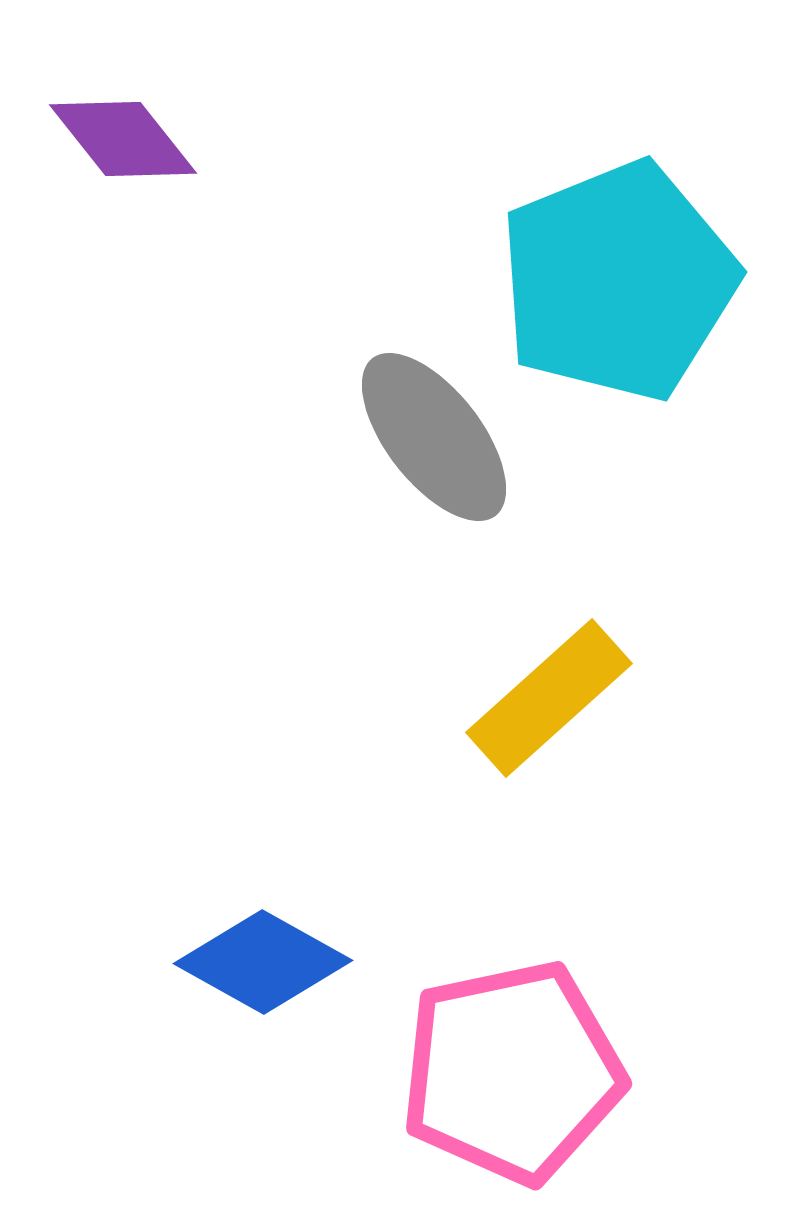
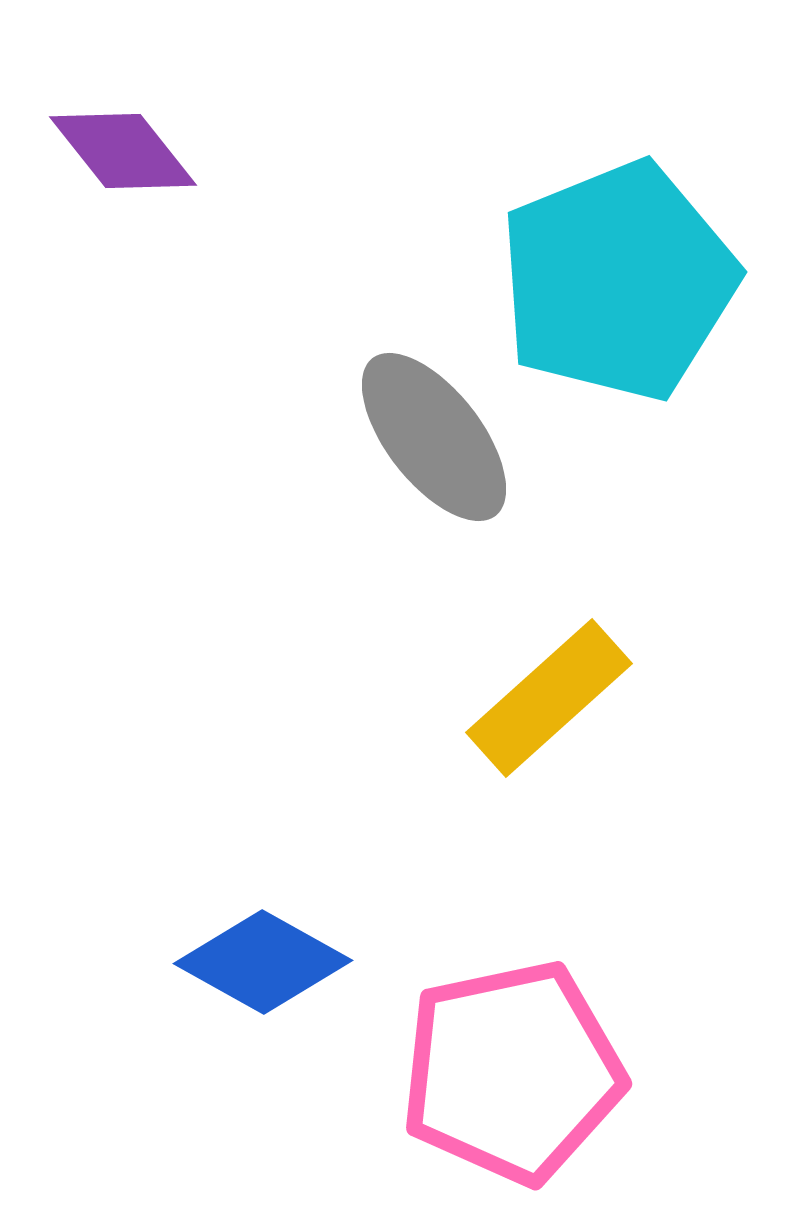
purple diamond: moved 12 px down
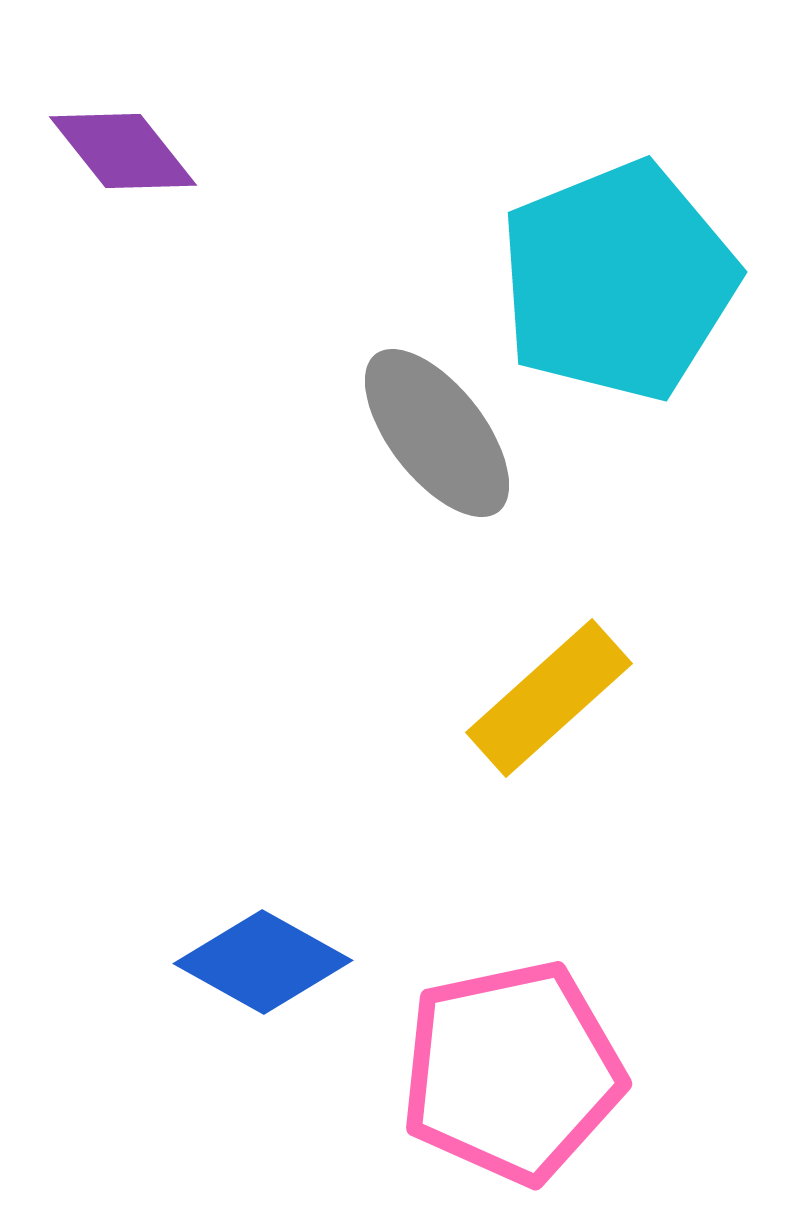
gray ellipse: moved 3 px right, 4 px up
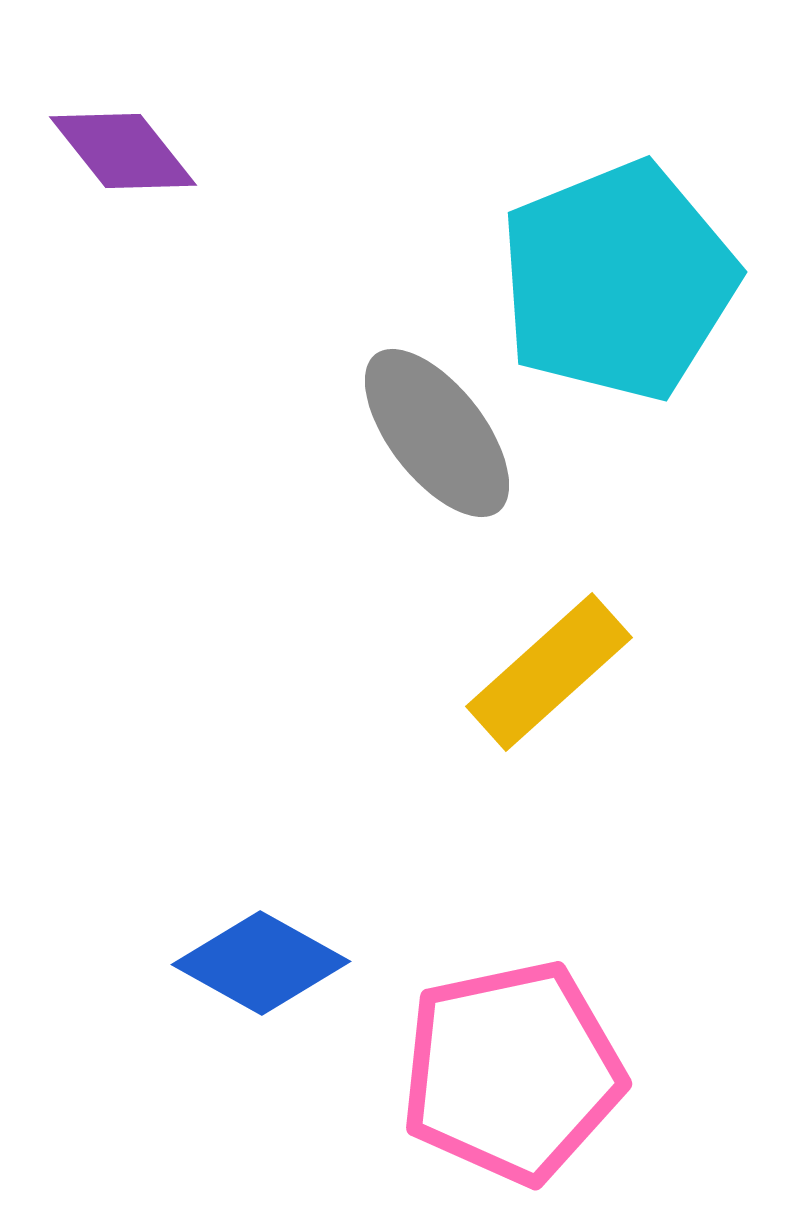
yellow rectangle: moved 26 px up
blue diamond: moved 2 px left, 1 px down
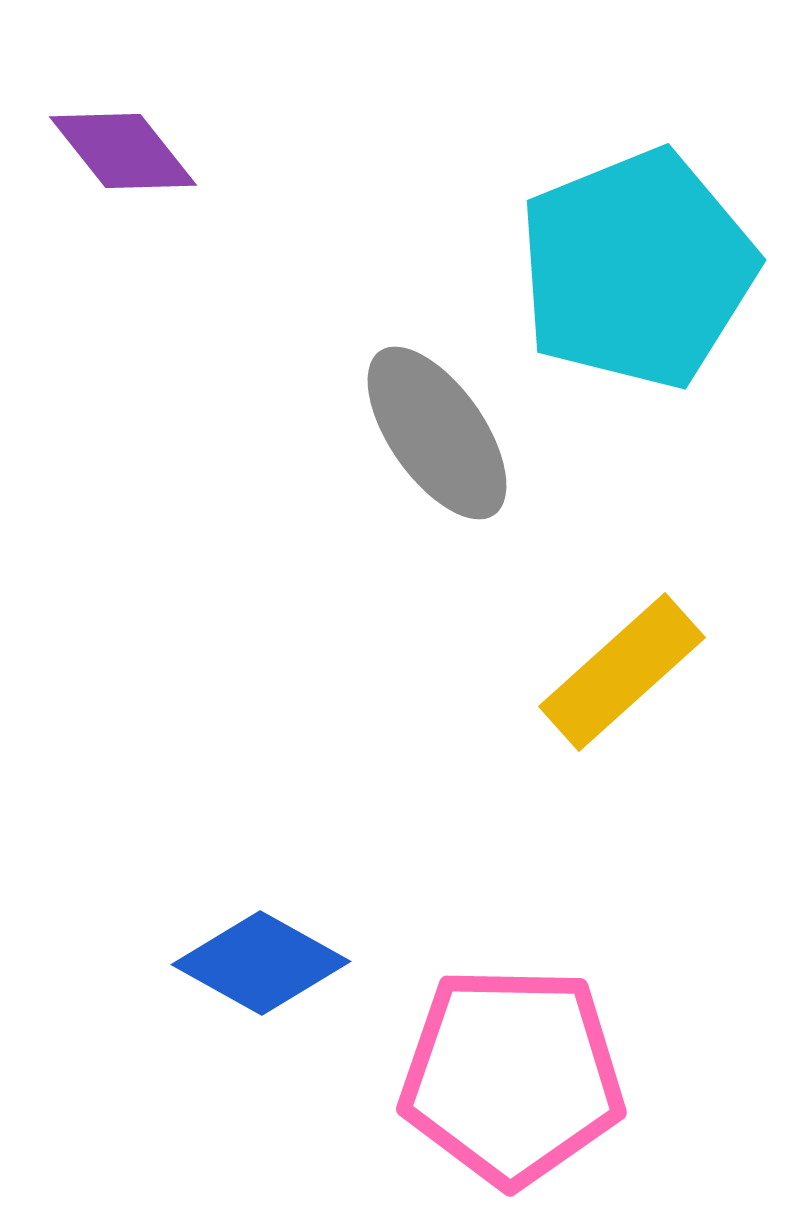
cyan pentagon: moved 19 px right, 12 px up
gray ellipse: rotated 3 degrees clockwise
yellow rectangle: moved 73 px right
pink pentagon: moved 4 px down; rotated 13 degrees clockwise
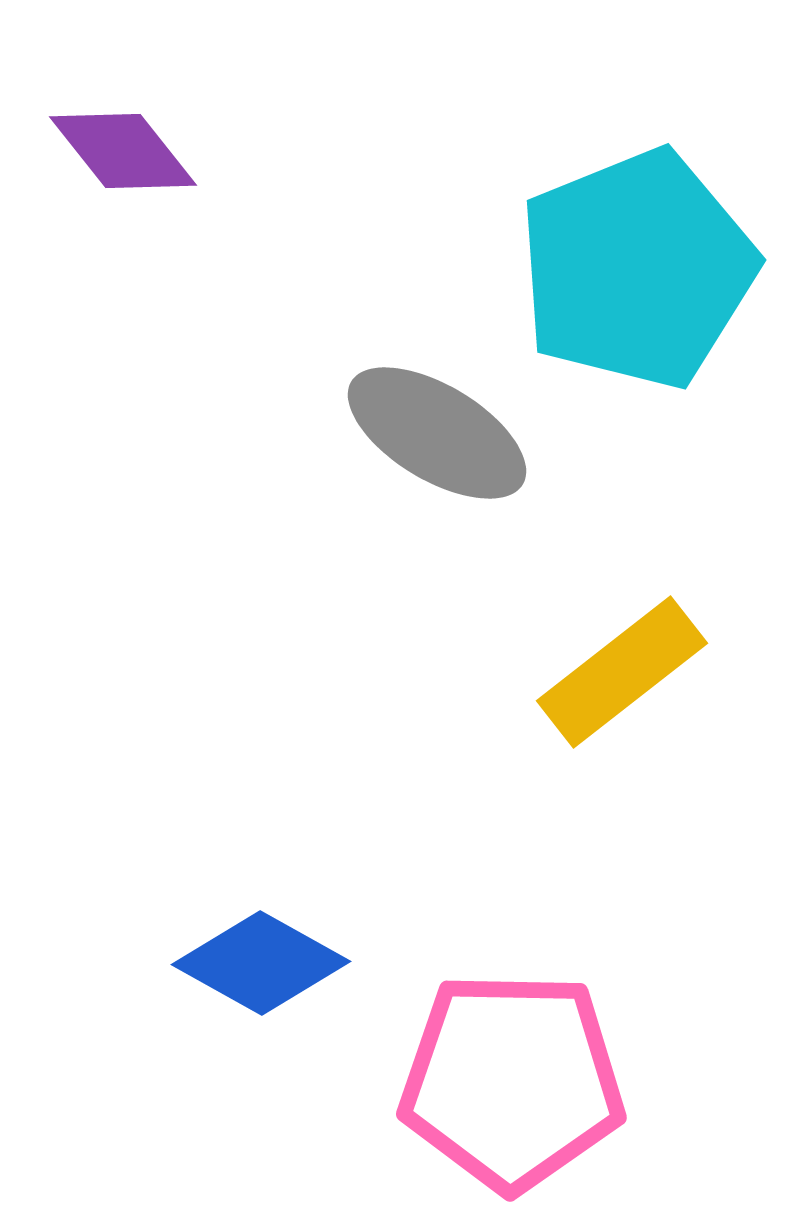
gray ellipse: rotated 24 degrees counterclockwise
yellow rectangle: rotated 4 degrees clockwise
pink pentagon: moved 5 px down
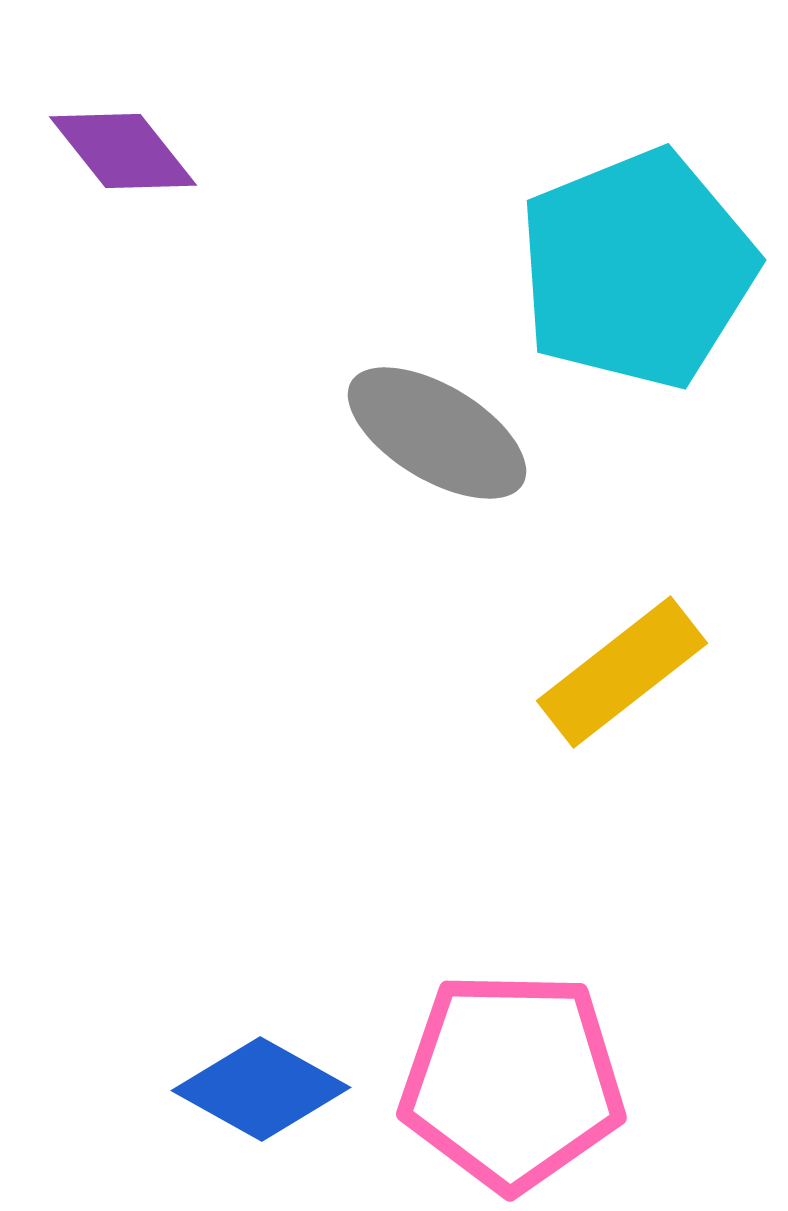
blue diamond: moved 126 px down
